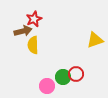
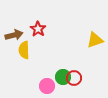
red star: moved 4 px right, 10 px down; rotated 14 degrees counterclockwise
brown arrow: moved 9 px left, 4 px down
yellow semicircle: moved 9 px left, 5 px down
red circle: moved 2 px left, 4 px down
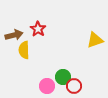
red circle: moved 8 px down
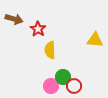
brown arrow: moved 16 px up; rotated 30 degrees clockwise
yellow triangle: rotated 24 degrees clockwise
yellow semicircle: moved 26 px right
pink circle: moved 4 px right
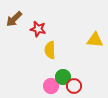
brown arrow: rotated 120 degrees clockwise
red star: rotated 21 degrees counterclockwise
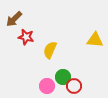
red star: moved 12 px left, 8 px down
yellow semicircle: rotated 24 degrees clockwise
pink circle: moved 4 px left
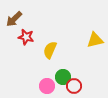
yellow triangle: rotated 18 degrees counterclockwise
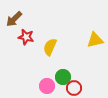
yellow semicircle: moved 3 px up
red circle: moved 2 px down
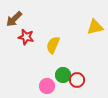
yellow triangle: moved 13 px up
yellow semicircle: moved 3 px right, 2 px up
green circle: moved 2 px up
red circle: moved 3 px right, 8 px up
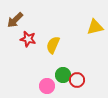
brown arrow: moved 1 px right, 1 px down
red star: moved 2 px right, 2 px down
